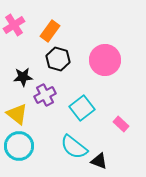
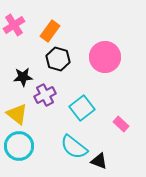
pink circle: moved 3 px up
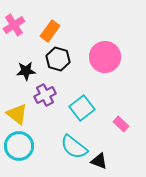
black star: moved 3 px right, 6 px up
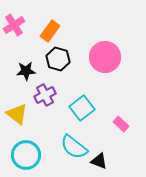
cyan circle: moved 7 px right, 9 px down
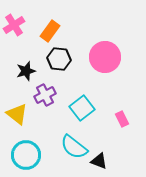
black hexagon: moved 1 px right; rotated 10 degrees counterclockwise
black star: rotated 12 degrees counterclockwise
pink rectangle: moved 1 px right, 5 px up; rotated 21 degrees clockwise
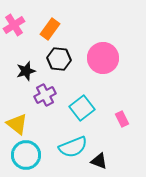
orange rectangle: moved 2 px up
pink circle: moved 2 px left, 1 px down
yellow triangle: moved 10 px down
cyan semicircle: moved 1 px left; rotated 60 degrees counterclockwise
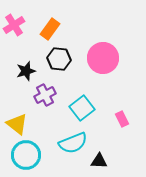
cyan semicircle: moved 4 px up
black triangle: rotated 18 degrees counterclockwise
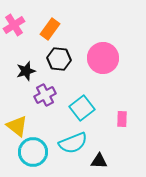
pink rectangle: rotated 28 degrees clockwise
yellow triangle: moved 2 px down
cyan circle: moved 7 px right, 3 px up
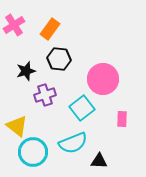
pink circle: moved 21 px down
purple cross: rotated 10 degrees clockwise
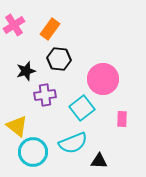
purple cross: rotated 10 degrees clockwise
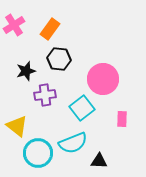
cyan circle: moved 5 px right, 1 px down
